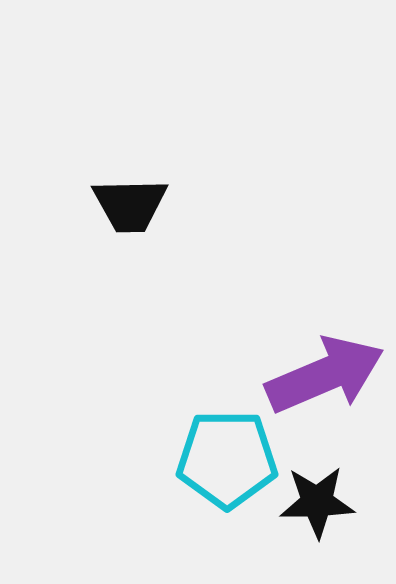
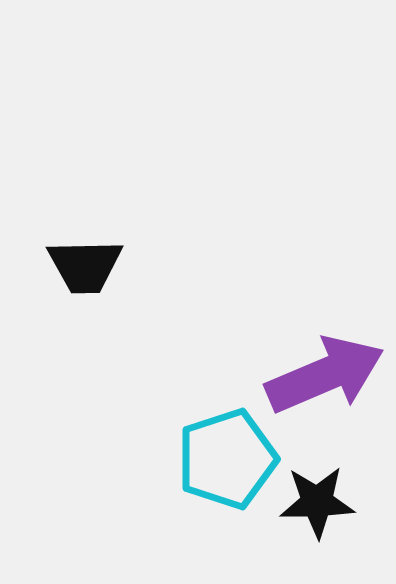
black trapezoid: moved 45 px left, 61 px down
cyan pentagon: rotated 18 degrees counterclockwise
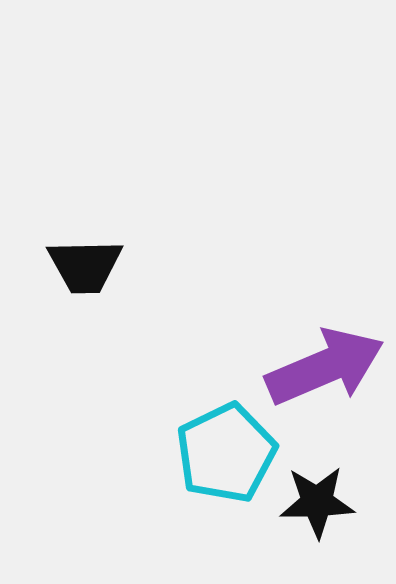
purple arrow: moved 8 px up
cyan pentagon: moved 1 px left, 6 px up; rotated 8 degrees counterclockwise
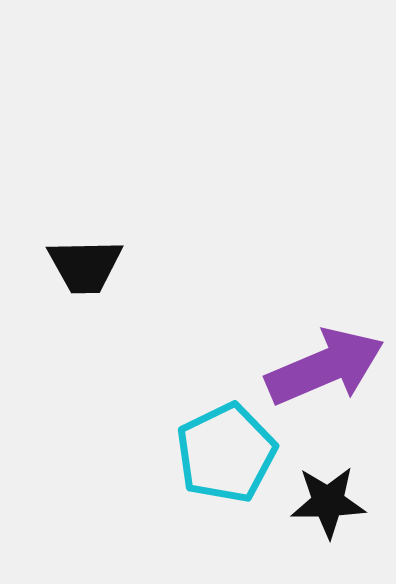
black star: moved 11 px right
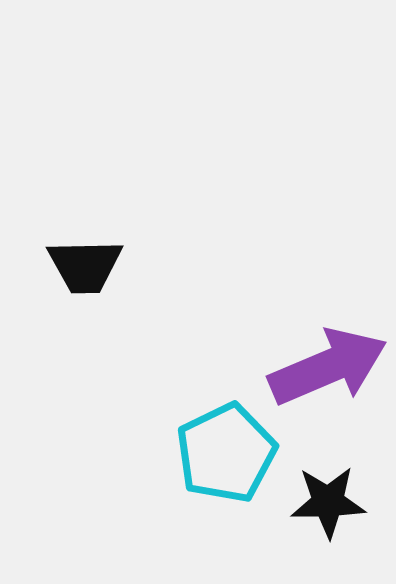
purple arrow: moved 3 px right
